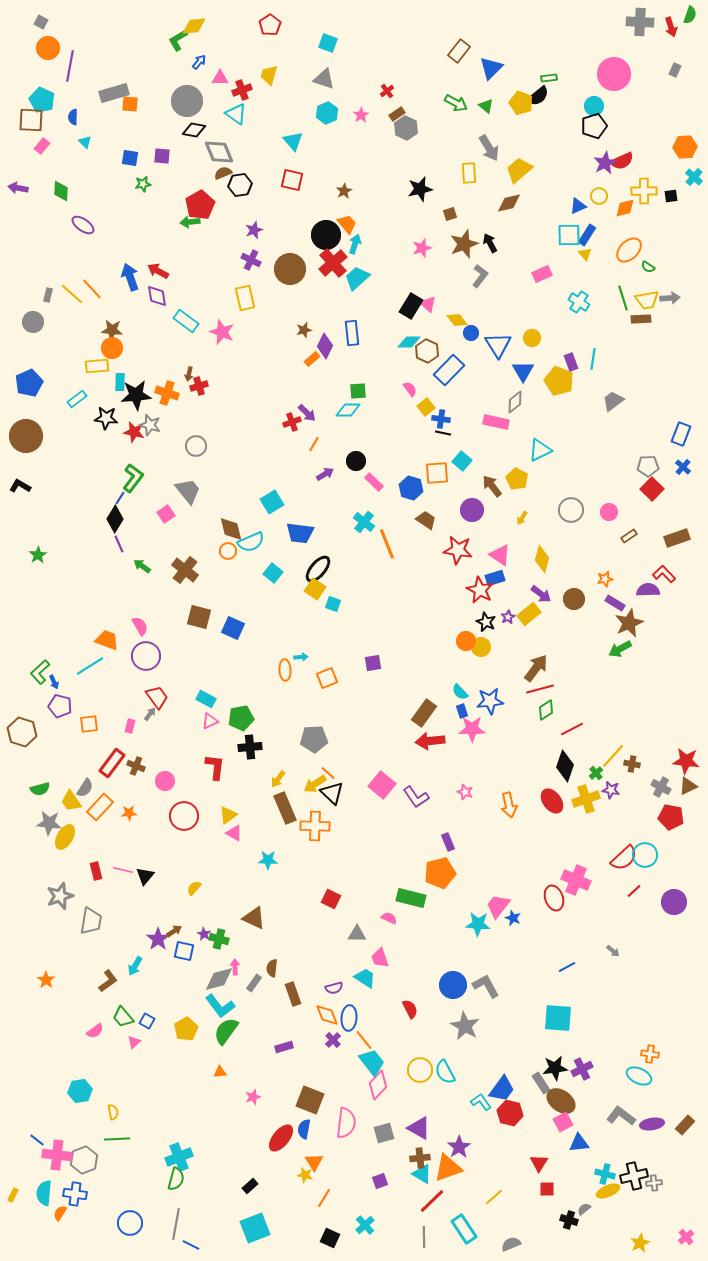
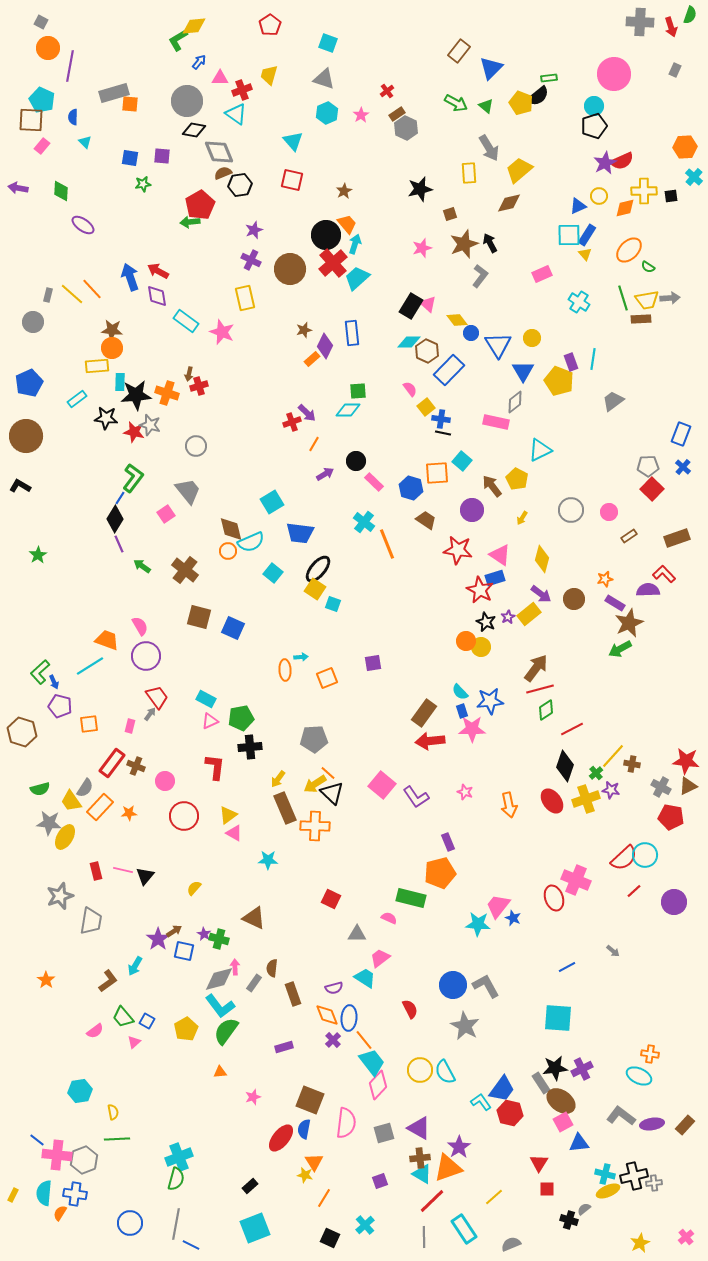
pink trapezoid at (380, 958): rotated 70 degrees clockwise
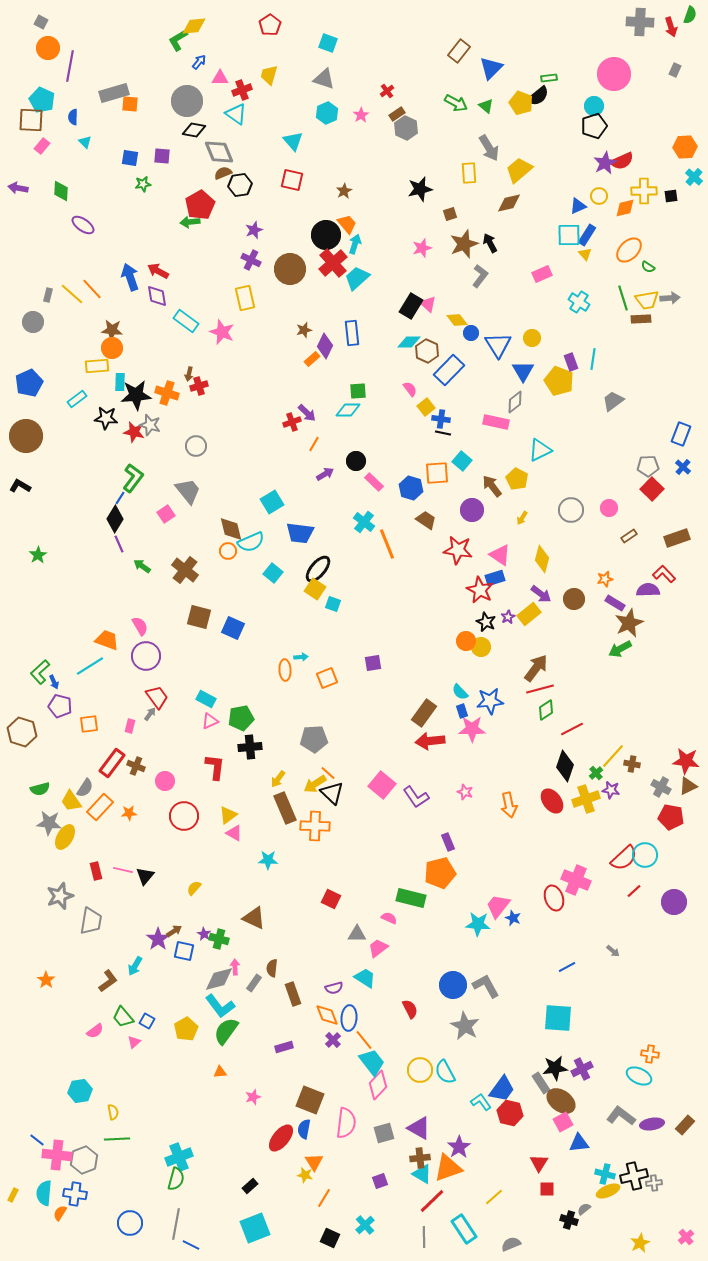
pink circle at (609, 512): moved 4 px up
pink trapezoid at (380, 958): moved 2 px left, 10 px up
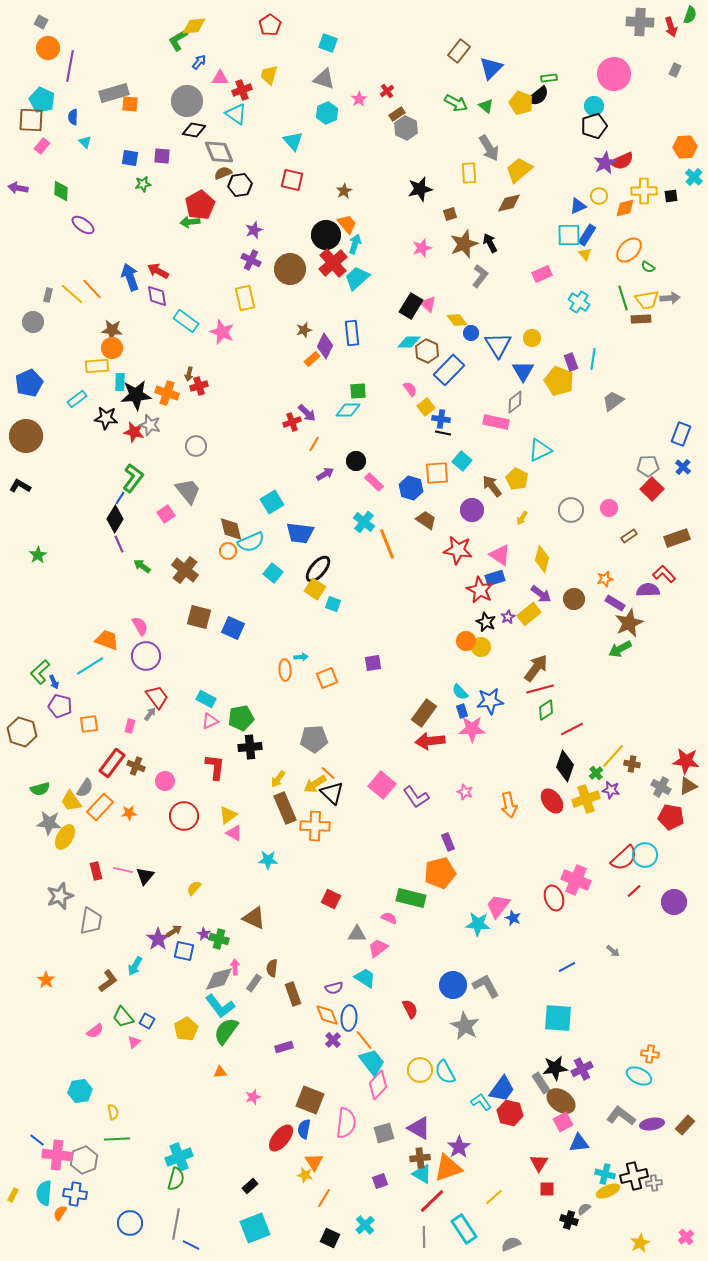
pink star at (361, 115): moved 2 px left, 16 px up
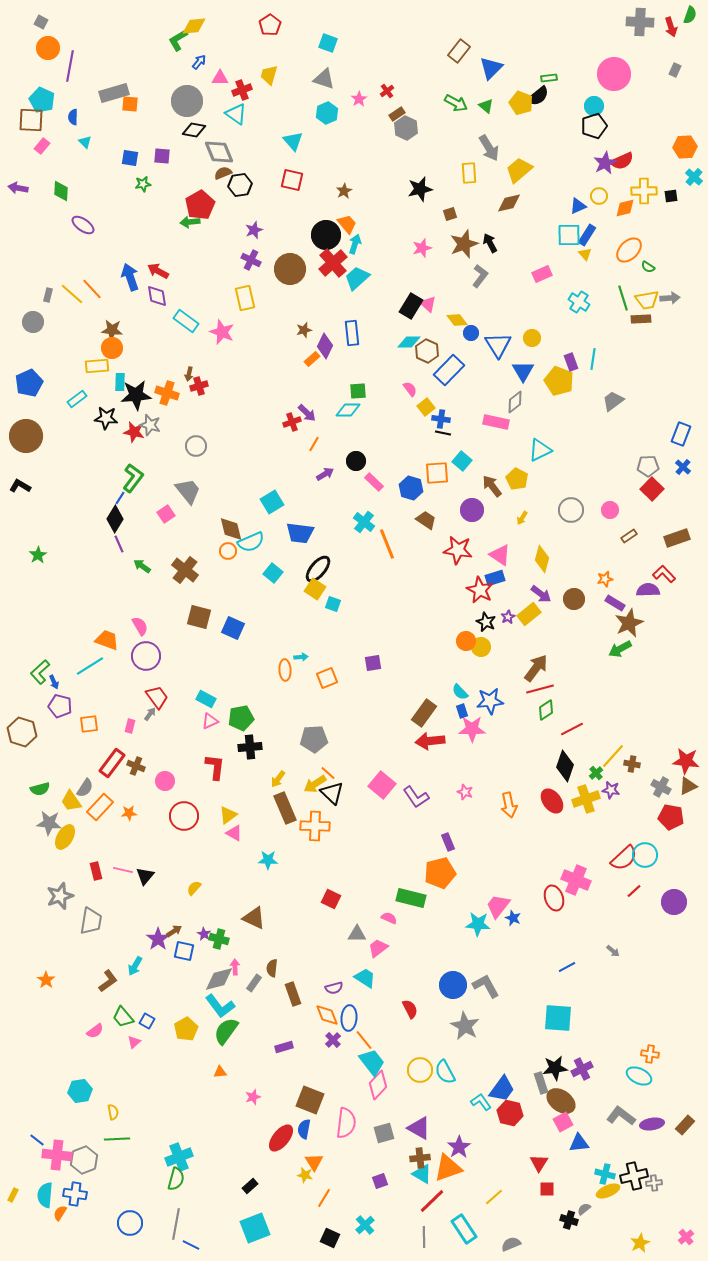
pink circle at (609, 508): moved 1 px right, 2 px down
gray rectangle at (541, 1083): rotated 15 degrees clockwise
cyan semicircle at (44, 1193): moved 1 px right, 2 px down
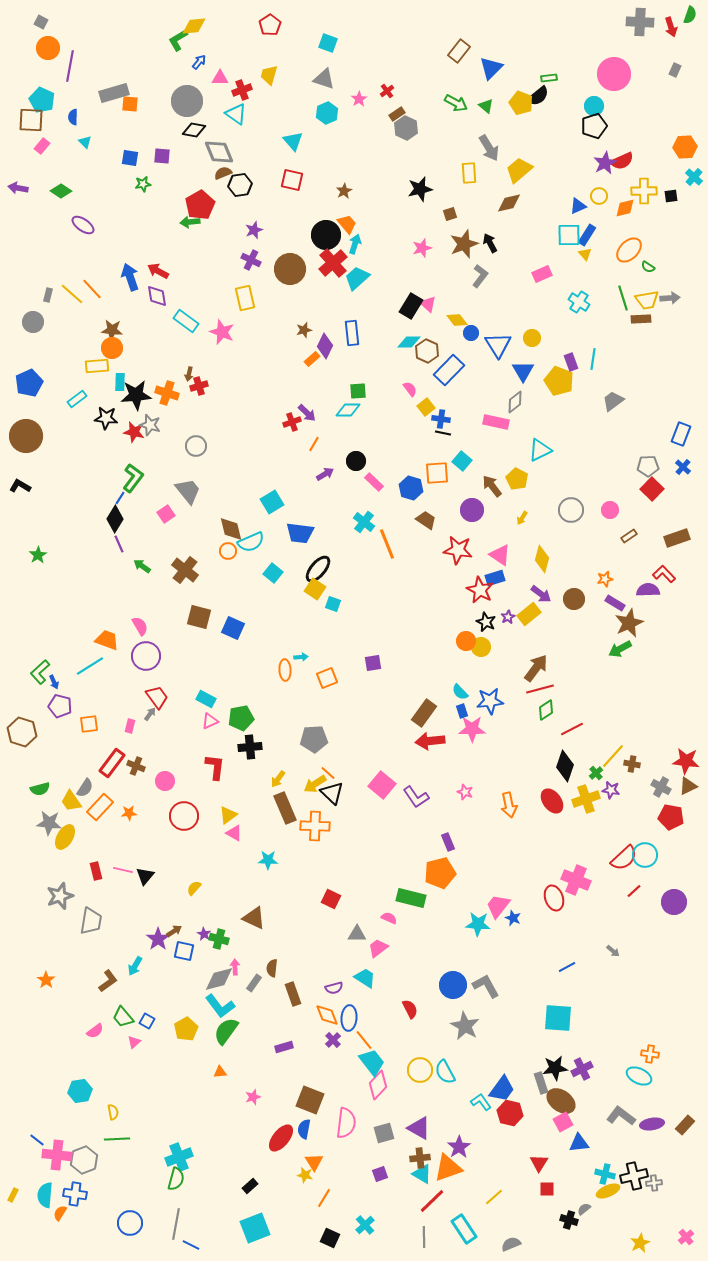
green diamond at (61, 191): rotated 60 degrees counterclockwise
purple square at (380, 1181): moved 7 px up
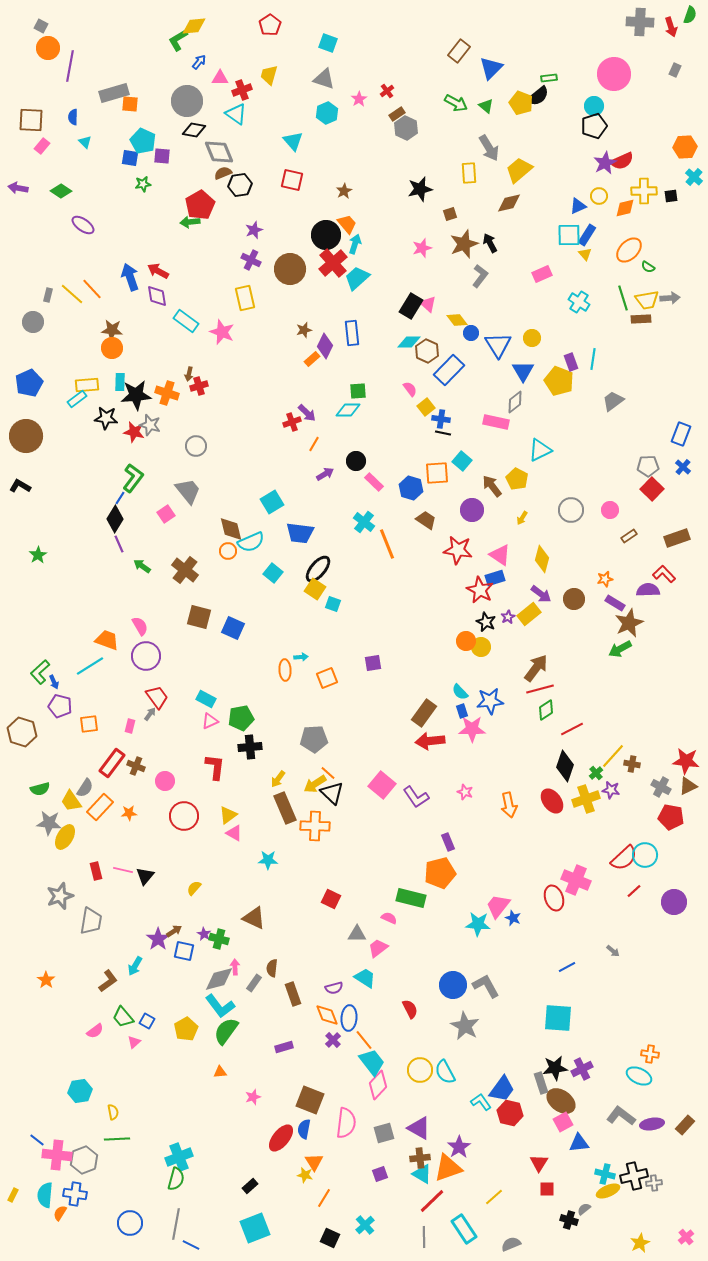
gray square at (41, 22): moved 4 px down
cyan pentagon at (42, 100): moved 101 px right, 41 px down
yellow rectangle at (97, 366): moved 10 px left, 19 px down
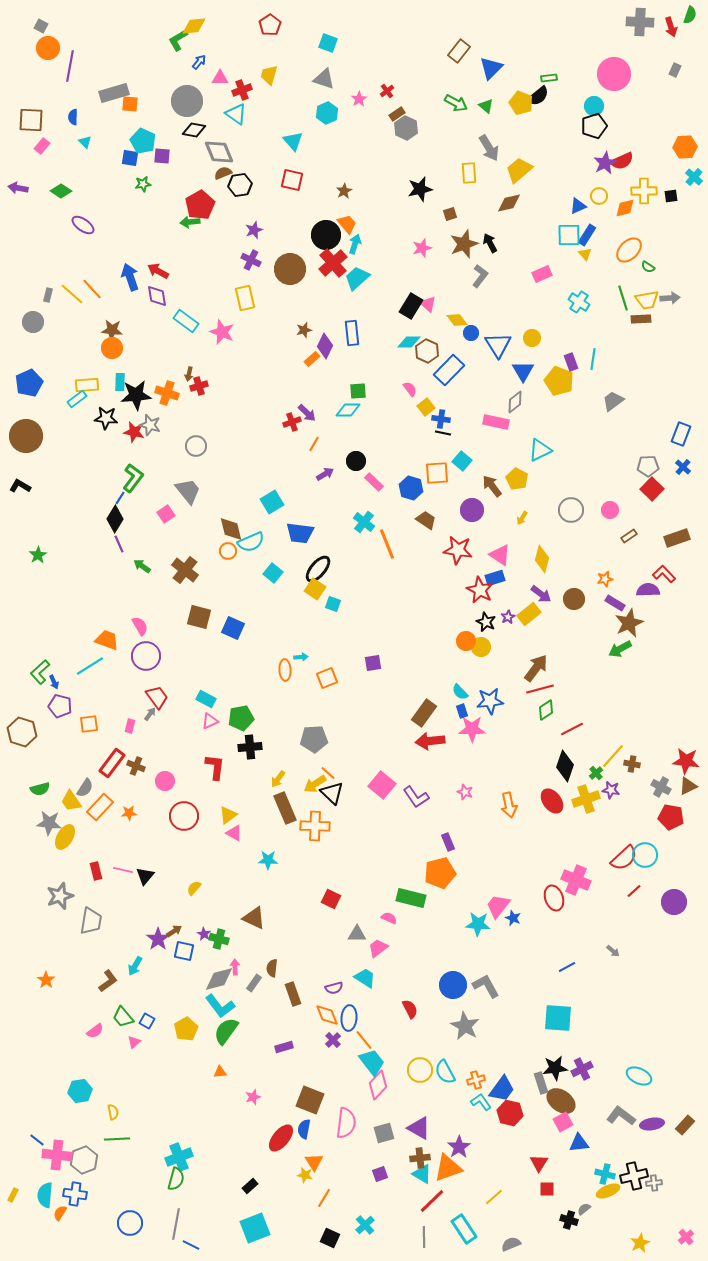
orange cross at (650, 1054): moved 174 px left, 26 px down; rotated 24 degrees counterclockwise
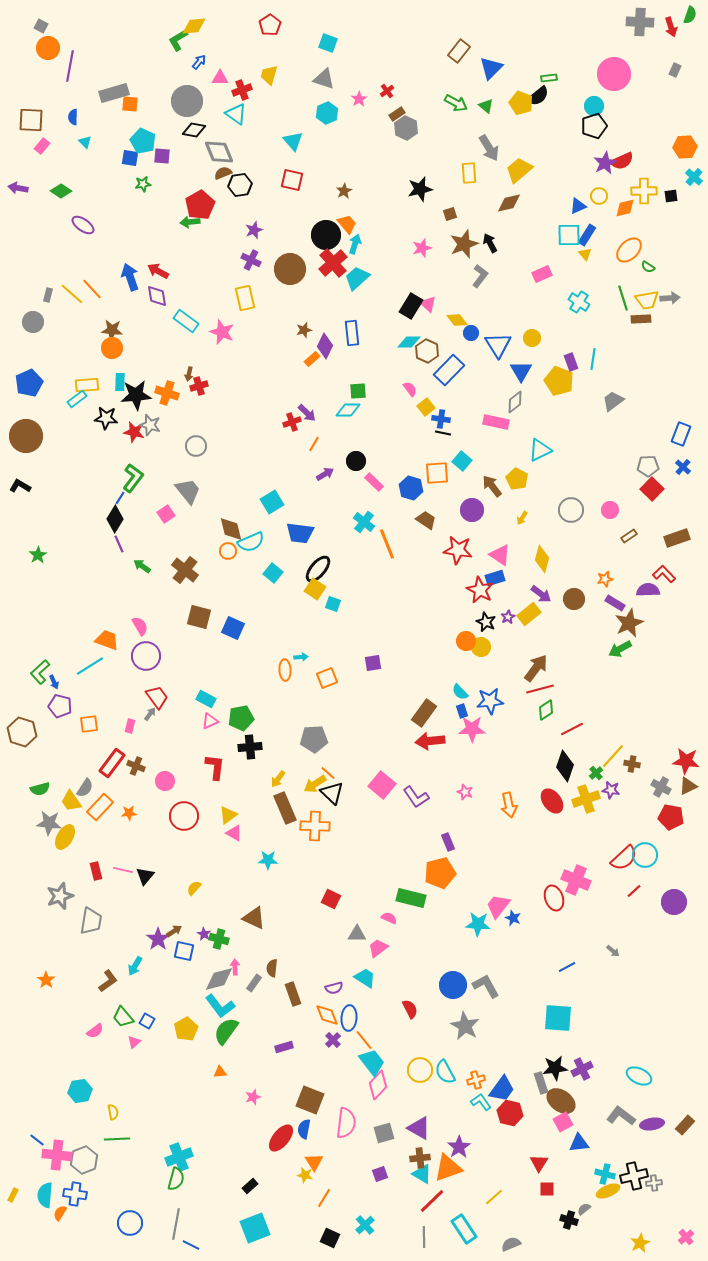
blue triangle at (523, 371): moved 2 px left
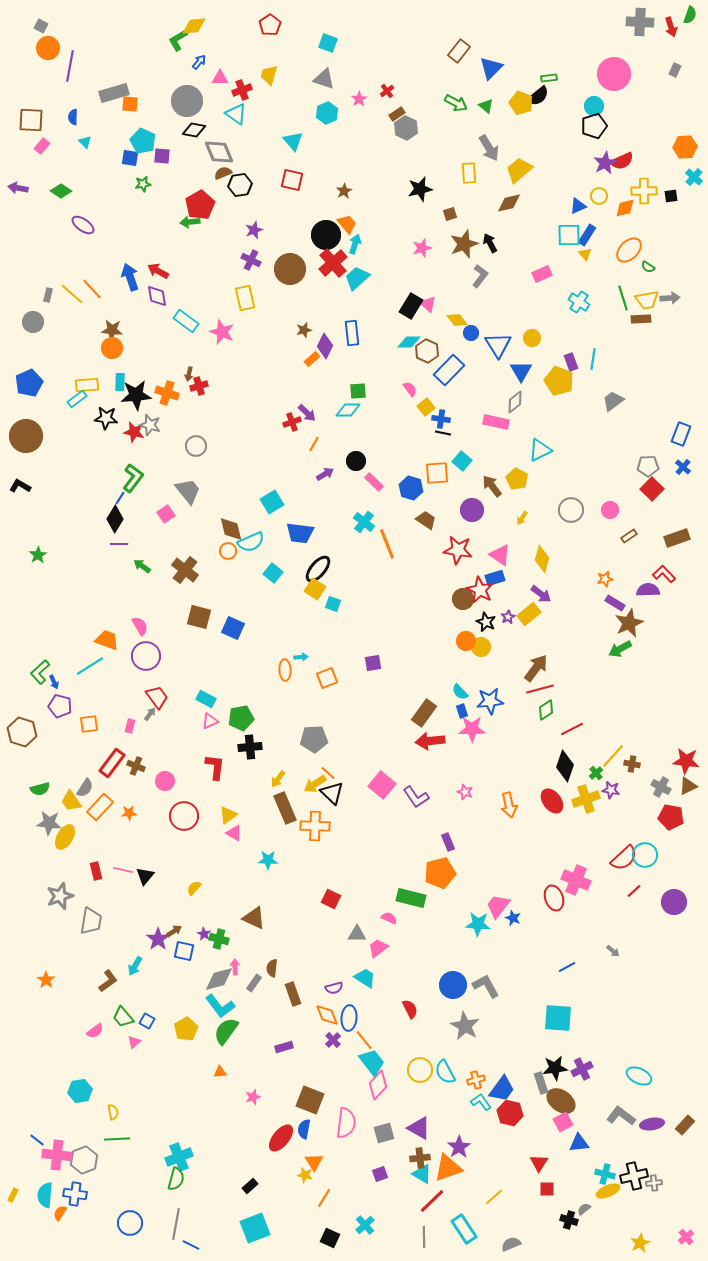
purple line at (119, 544): rotated 66 degrees counterclockwise
brown circle at (574, 599): moved 111 px left
